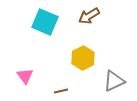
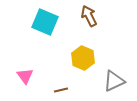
brown arrow: rotated 95 degrees clockwise
yellow hexagon: rotated 10 degrees counterclockwise
brown line: moved 1 px up
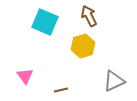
yellow hexagon: moved 12 px up; rotated 20 degrees clockwise
